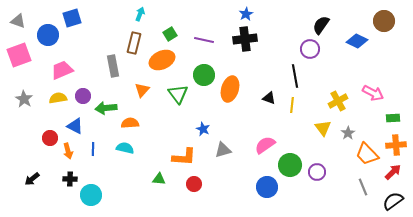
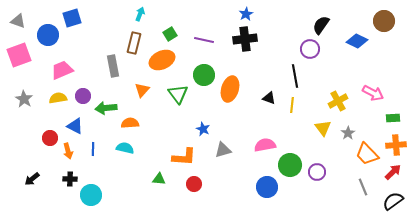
pink semicircle at (265, 145): rotated 25 degrees clockwise
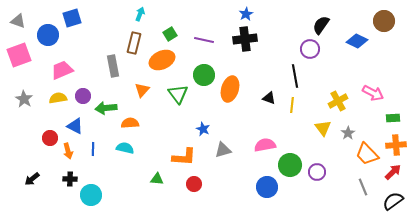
green triangle at (159, 179): moved 2 px left
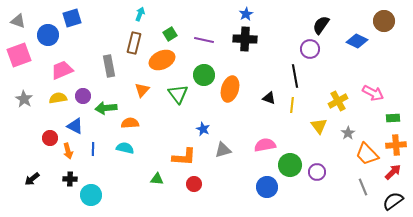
black cross at (245, 39): rotated 10 degrees clockwise
gray rectangle at (113, 66): moved 4 px left
yellow triangle at (323, 128): moved 4 px left, 2 px up
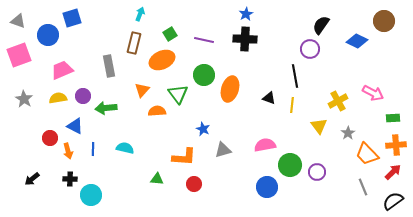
orange semicircle at (130, 123): moved 27 px right, 12 px up
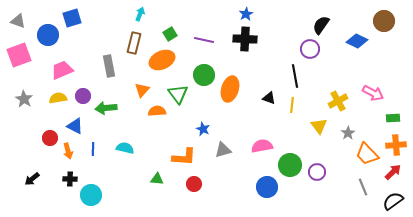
pink semicircle at (265, 145): moved 3 px left, 1 px down
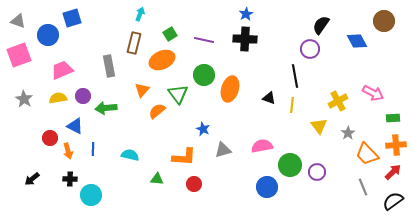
blue diamond at (357, 41): rotated 35 degrees clockwise
orange semicircle at (157, 111): rotated 36 degrees counterclockwise
cyan semicircle at (125, 148): moved 5 px right, 7 px down
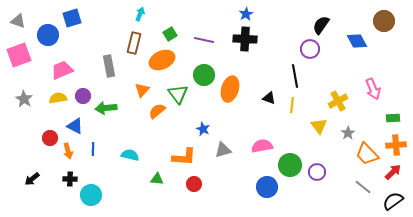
pink arrow at (373, 93): moved 4 px up; rotated 40 degrees clockwise
gray line at (363, 187): rotated 30 degrees counterclockwise
